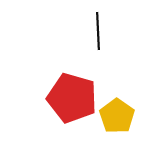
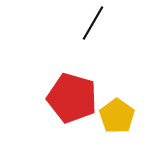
black line: moved 5 px left, 8 px up; rotated 33 degrees clockwise
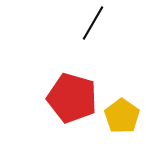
yellow pentagon: moved 5 px right
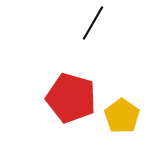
red pentagon: moved 1 px left
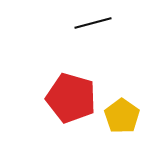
black line: rotated 45 degrees clockwise
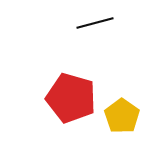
black line: moved 2 px right
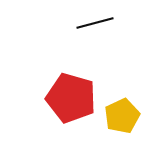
yellow pentagon: rotated 12 degrees clockwise
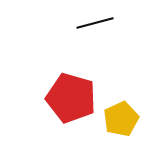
yellow pentagon: moved 1 px left, 3 px down
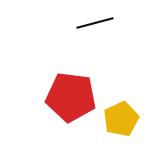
red pentagon: moved 1 px up; rotated 9 degrees counterclockwise
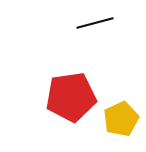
red pentagon: rotated 15 degrees counterclockwise
